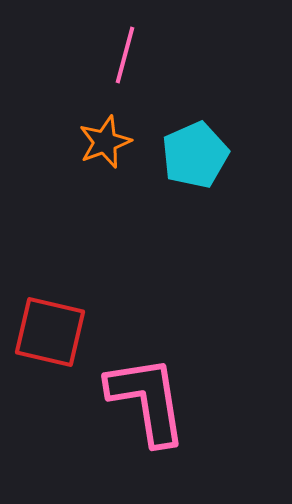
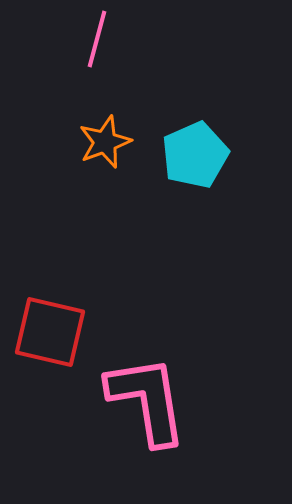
pink line: moved 28 px left, 16 px up
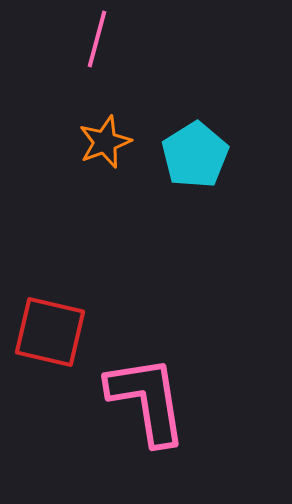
cyan pentagon: rotated 8 degrees counterclockwise
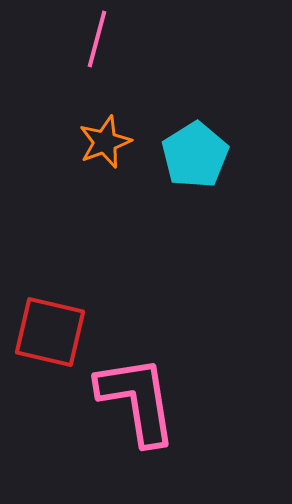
pink L-shape: moved 10 px left
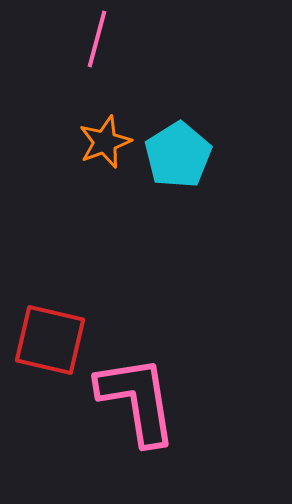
cyan pentagon: moved 17 px left
red square: moved 8 px down
